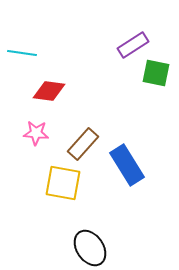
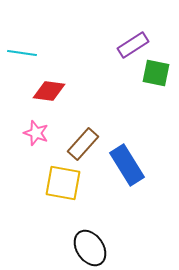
pink star: rotated 15 degrees clockwise
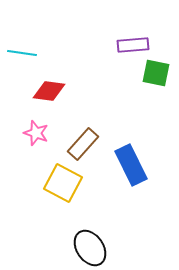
purple rectangle: rotated 28 degrees clockwise
blue rectangle: moved 4 px right; rotated 6 degrees clockwise
yellow square: rotated 18 degrees clockwise
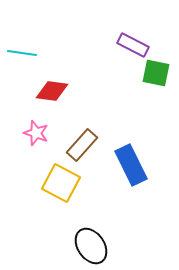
purple rectangle: rotated 32 degrees clockwise
red diamond: moved 3 px right
brown rectangle: moved 1 px left, 1 px down
yellow square: moved 2 px left
black ellipse: moved 1 px right, 2 px up
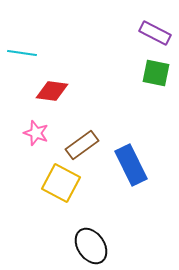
purple rectangle: moved 22 px right, 12 px up
brown rectangle: rotated 12 degrees clockwise
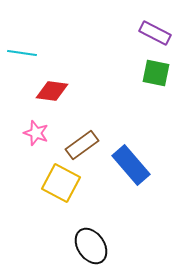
blue rectangle: rotated 15 degrees counterclockwise
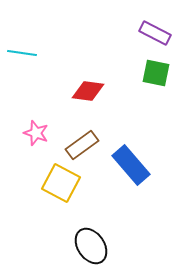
red diamond: moved 36 px right
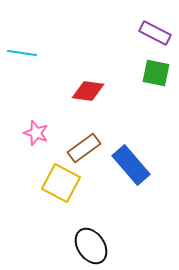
brown rectangle: moved 2 px right, 3 px down
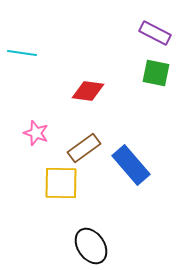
yellow square: rotated 27 degrees counterclockwise
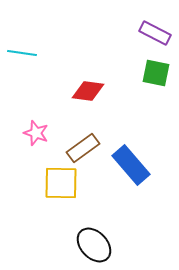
brown rectangle: moved 1 px left
black ellipse: moved 3 px right, 1 px up; rotated 9 degrees counterclockwise
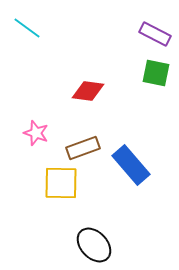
purple rectangle: moved 1 px down
cyan line: moved 5 px right, 25 px up; rotated 28 degrees clockwise
brown rectangle: rotated 16 degrees clockwise
